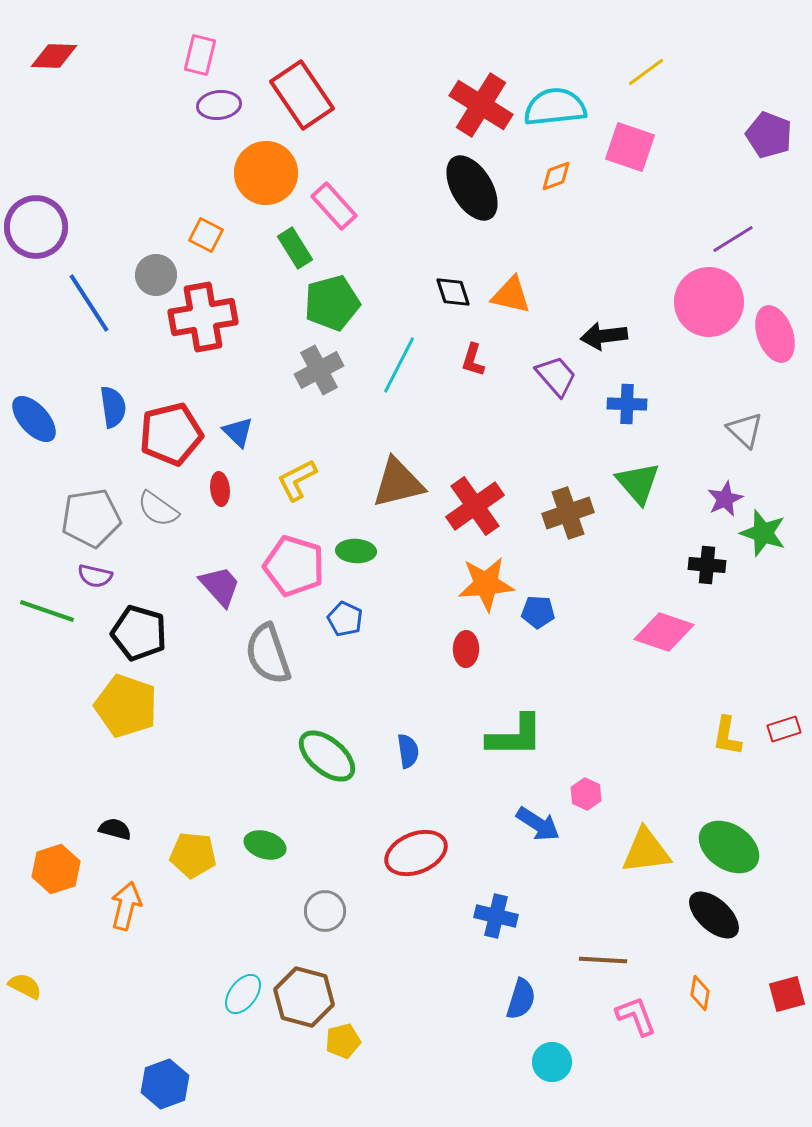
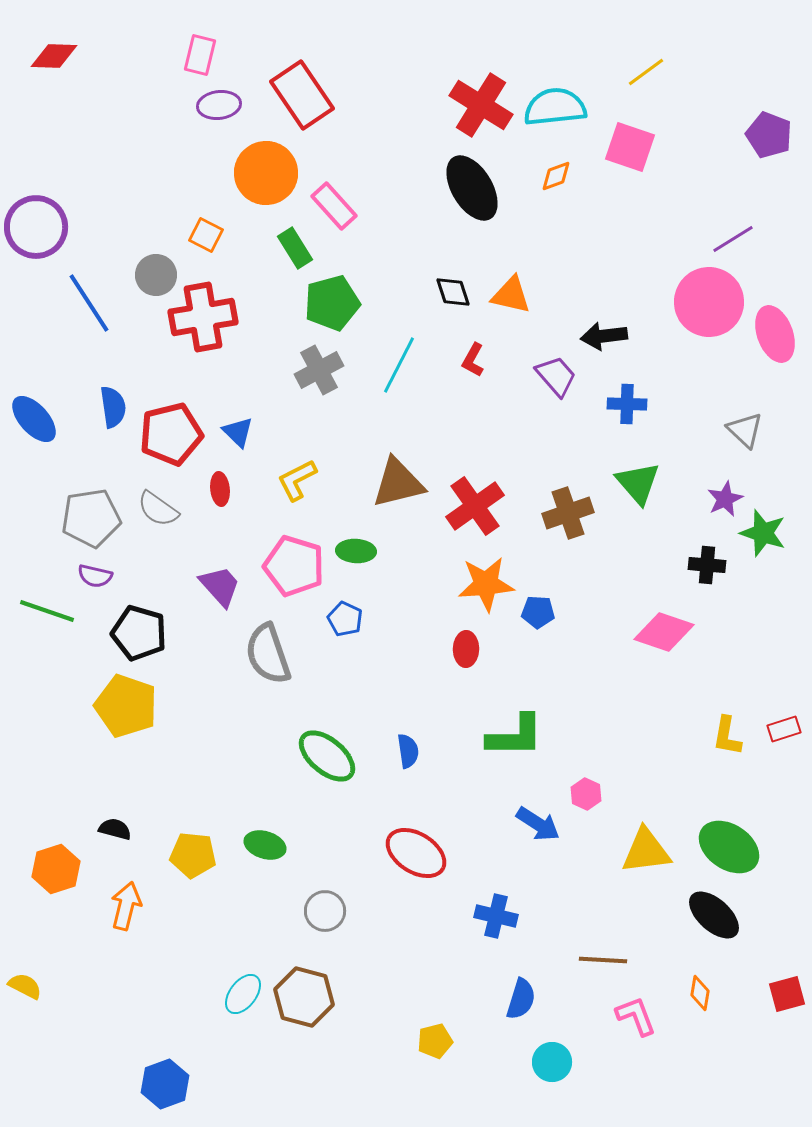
red L-shape at (473, 360): rotated 12 degrees clockwise
red ellipse at (416, 853): rotated 54 degrees clockwise
yellow pentagon at (343, 1041): moved 92 px right
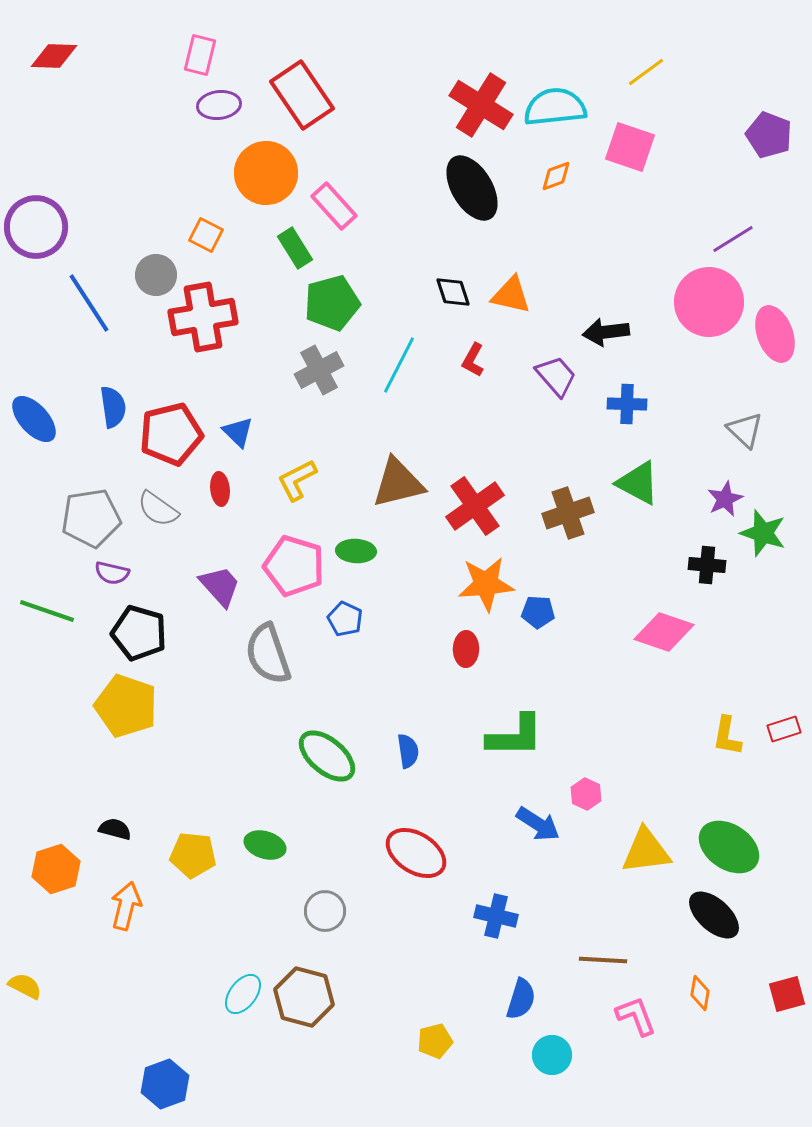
black arrow at (604, 336): moved 2 px right, 4 px up
green triangle at (638, 483): rotated 21 degrees counterclockwise
purple semicircle at (95, 576): moved 17 px right, 3 px up
cyan circle at (552, 1062): moved 7 px up
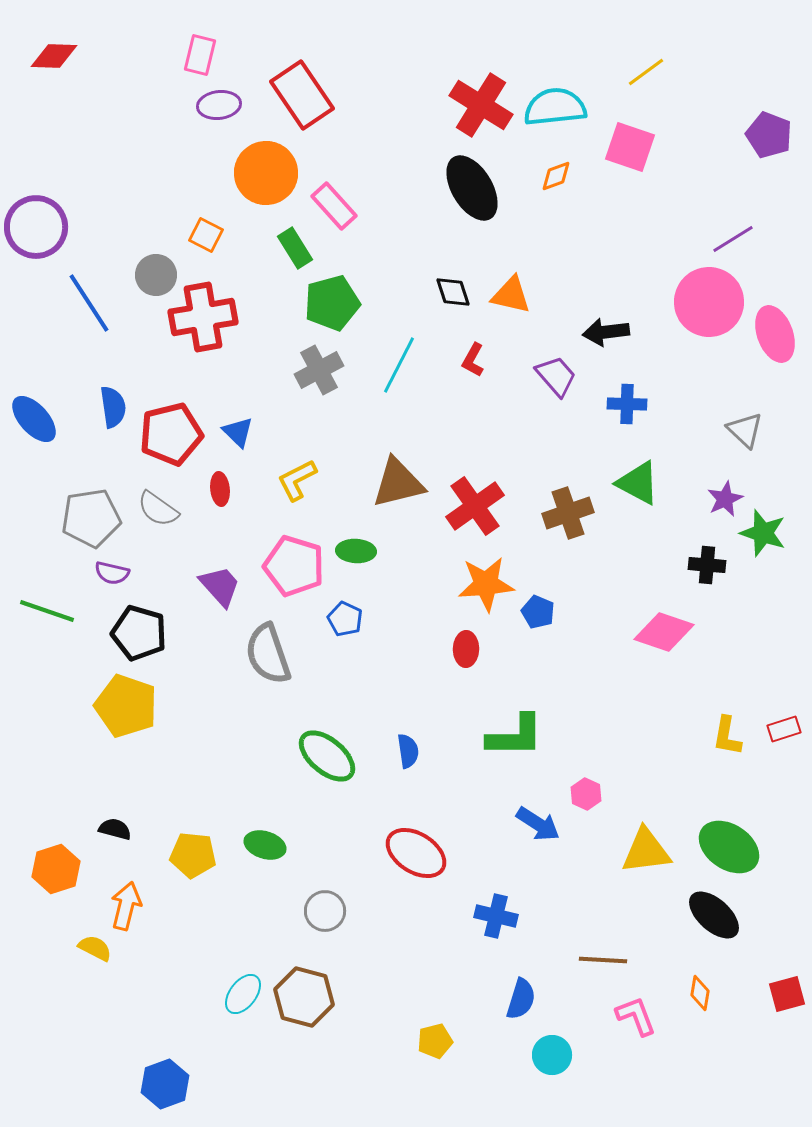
blue pentagon at (538, 612): rotated 20 degrees clockwise
yellow semicircle at (25, 986): moved 70 px right, 38 px up
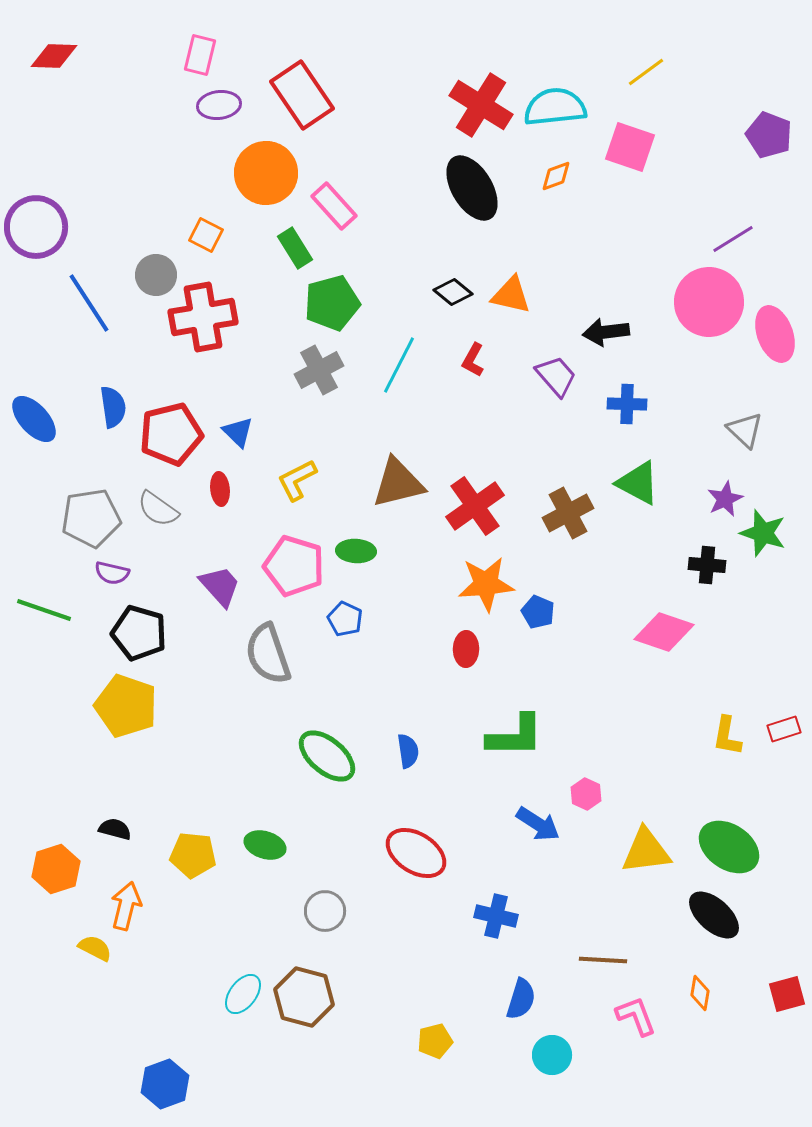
black diamond at (453, 292): rotated 33 degrees counterclockwise
brown cross at (568, 513): rotated 9 degrees counterclockwise
green line at (47, 611): moved 3 px left, 1 px up
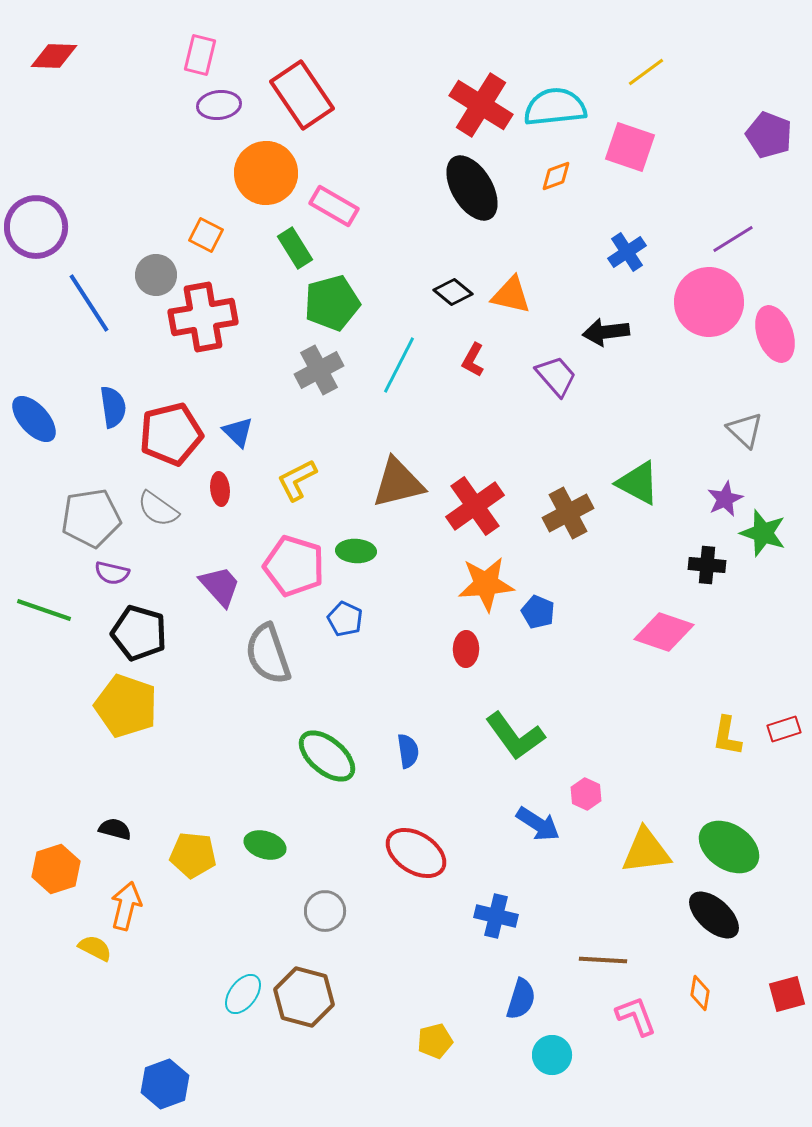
pink rectangle at (334, 206): rotated 18 degrees counterclockwise
blue cross at (627, 404): moved 152 px up; rotated 36 degrees counterclockwise
green L-shape at (515, 736): rotated 54 degrees clockwise
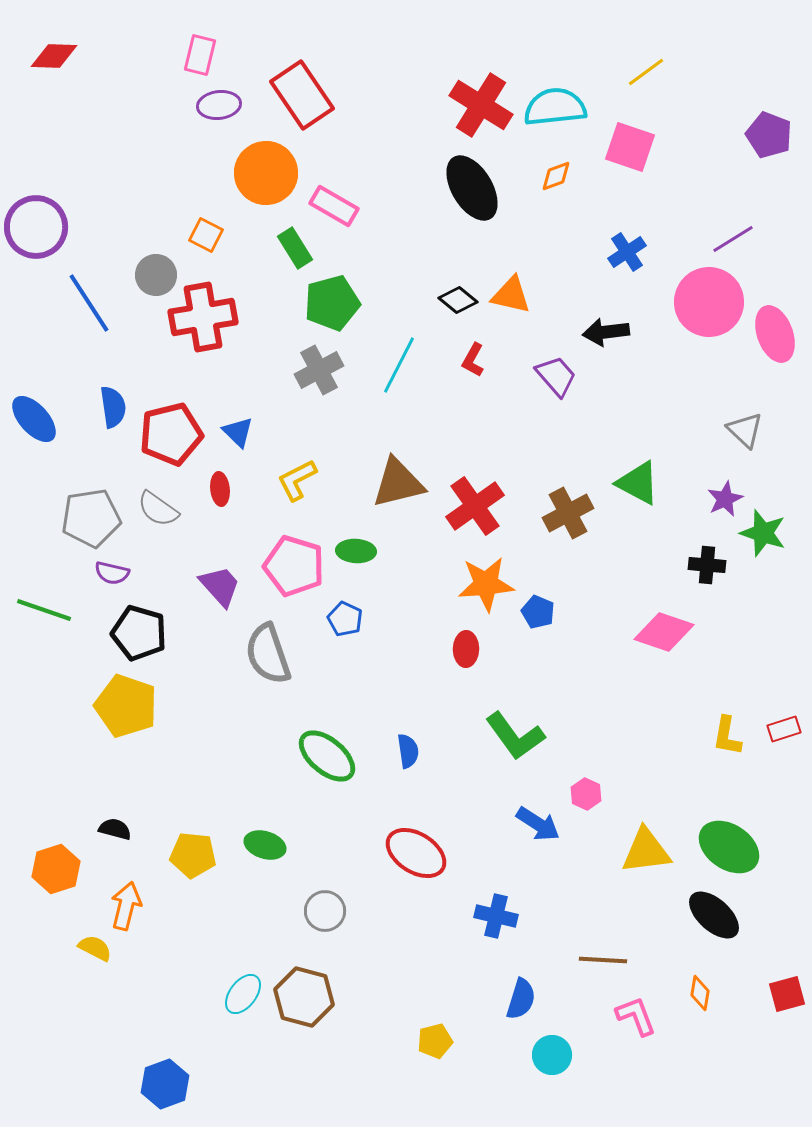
black diamond at (453, 292): moved 5 px right, 8 px down
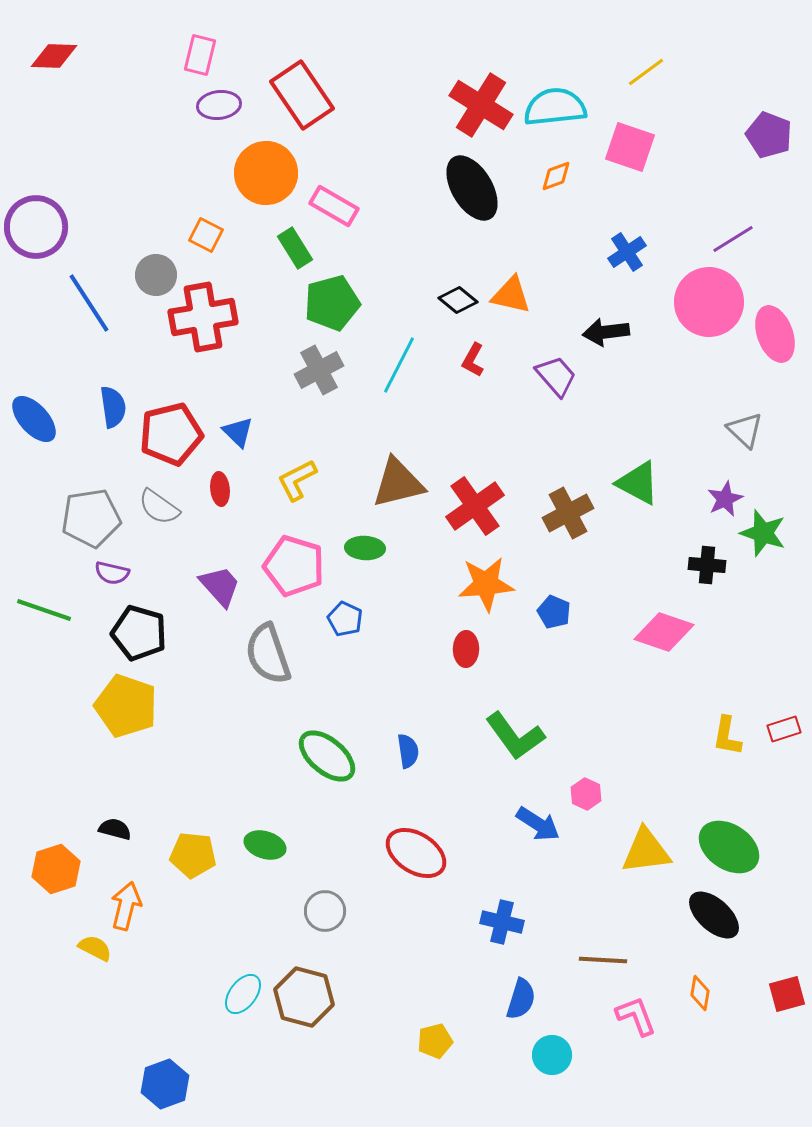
gray semicircle at (158, 509): moved 1 px right, 2 px up
green ellipse at (356, 551): moved 9 px right, 3 px up
blue pentagon at (538, 612): moved 16 px right
blue cross at (496, 916): moved 6 px right, 6 px down
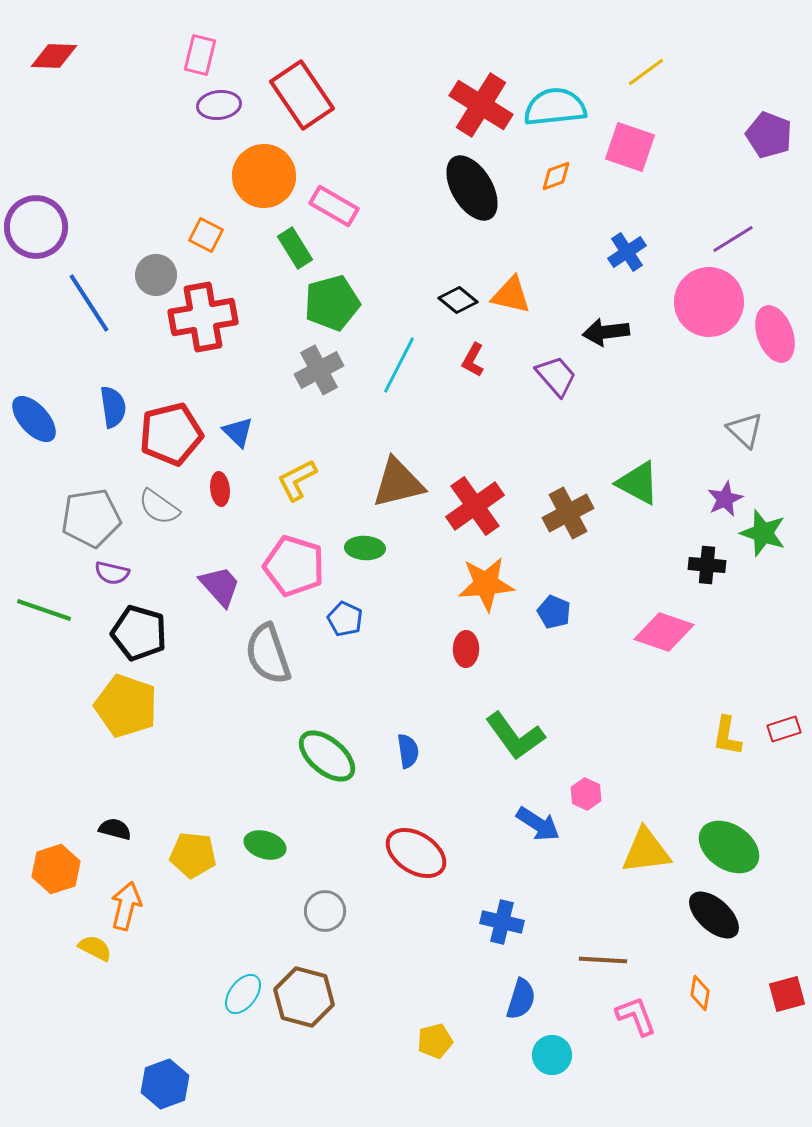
orange circle at (266, 173): moved 2 px left, 3 px down
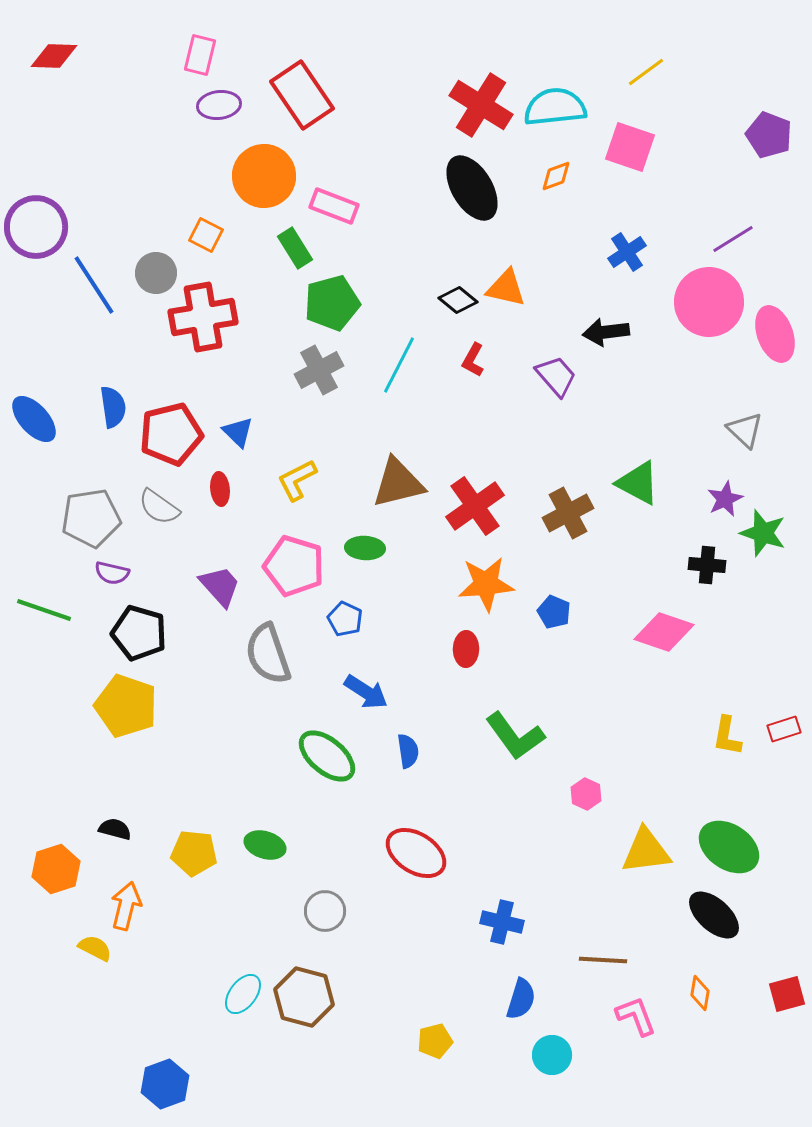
pink rectangle at (334, 206): rotated 9 degrees counterclockwise
gray circle at (156, 275): moved 2 px up
orange triangle at (511, 295): moved 5 px left, 7 px up
blue line at (89, 303): moved 5 px right, 18 px up
blue arrow at (538, 824): moved 172 px left, 132 px up
yellow pentagon at (193, 855): moved 1 px right, 2 px up
